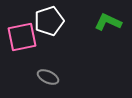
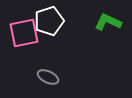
pink square: moved 2 px right, 4 px up
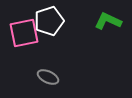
green L-shape: moved 1 px up
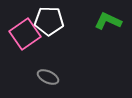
white pentagon: rotated 20 degrees clockwise
pink square: moved 1 px right, 1 px down; rotated 24 degrees counterclockwise
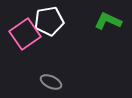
white pentagon: rotated 12 degrees counterclockwise
gray ellipse: moved 3 px right, 5 px down
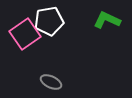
green L-shape: moved 1 px left, 1 px up
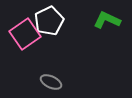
white pentagon: rotated 16 degrees counterclockwise
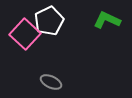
pink square: rotated 12 degrees counterclockwise
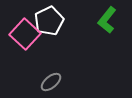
green L-shape: rotated 76 degrees counterclockwise
gray ellipse: rotated 65 degrees counterclockwise
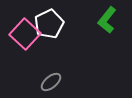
white pentagon: moved 3 px down
